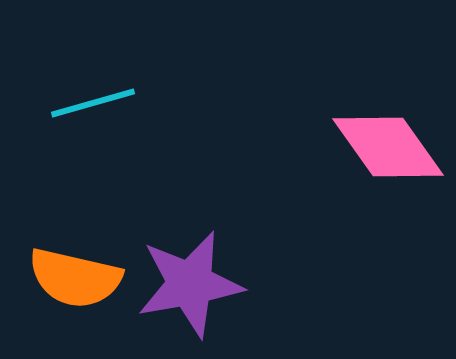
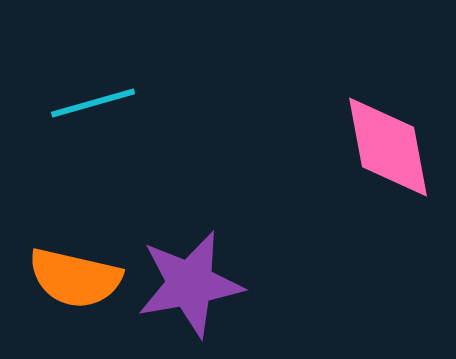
pink diamond: rotated 25 degrees clockwise
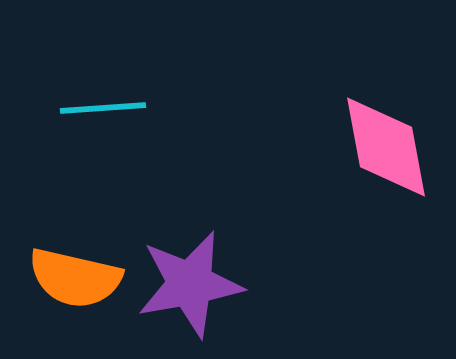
cyan line: moved 10 px right, 5 px down; rotated 12 degrees clockwise
pink diamond: moved 2 px left
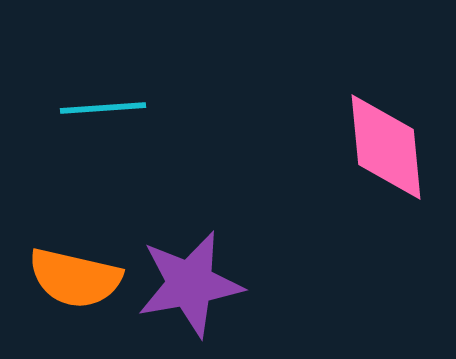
pink diamond: rotated 5 degrees clockwise
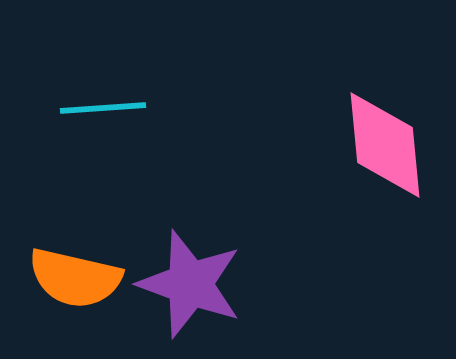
pink diamond: moved 1 px left, 2 px up
purple star: rotated 30 degrees clockwise
